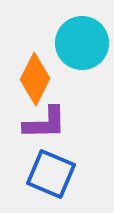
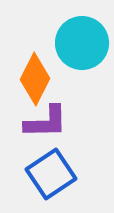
purple L-shape: moved 1 px right, 1 px up
blue square: rotated 33 degrees clockwise
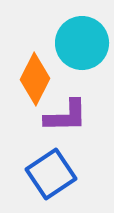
purple L-shape: moved 20 px right, 6 px up
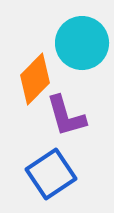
orange diamond: rotated 18 degrees clockwise
purple L-shape: rotated 75 degrees clockwise
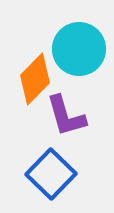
cyan circle: moved 3 px left, 6 px down
blue square: rotated 12 degrees counterclockwise
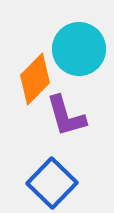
blue square: moved 1 px right, 9 px down
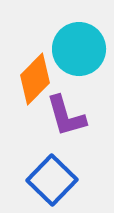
blue square: moved 3 px up
